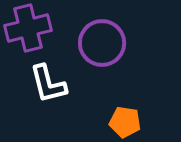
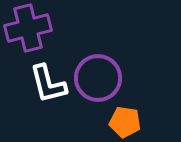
purple circle: moved 4 px left, 35 px down
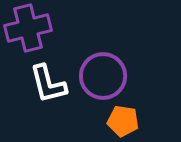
purple circle: moved 5 px right, 2 px up
orange pentagon: moved 2 px left, 1 px up
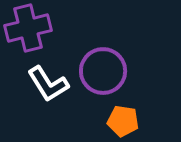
purple circle: moved 5 px up
white L-shape: rotated 18 degrees counterclockwise
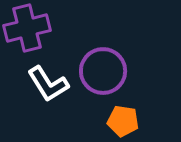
purple cross: moved 1 px left
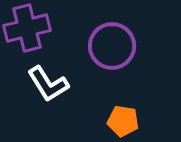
purple circle: moved 9 px right, 25 px up
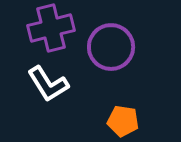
purple cross: moved 24 px right
purple circle: moved 1 px left, 1 px down
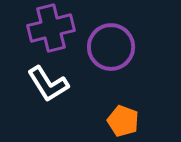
orange pentagon: rotated 12 degrees clockwise
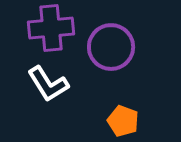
purple cross: rotated 9 degrees clockwise
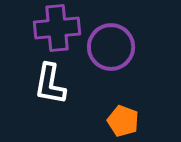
purple cross: moved 6 px right
white L-shape: moved 2 px right; rotated 42 degrees clockwise
